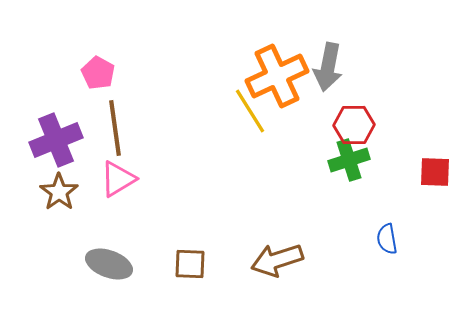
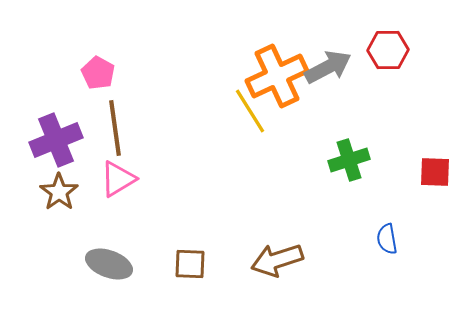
gray arrow: rotated 129 degrees counterclockwise
red hexagon: moved 34 px right, 75 px up
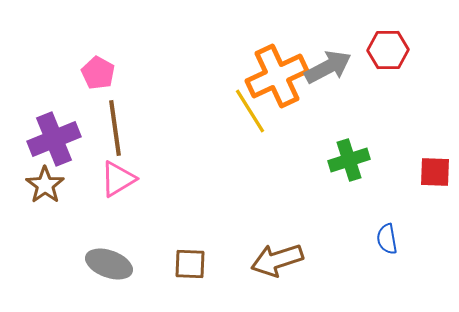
purple cross: moved 2 px left, 1 px up
brown star: moved 14 px left, 7 px up
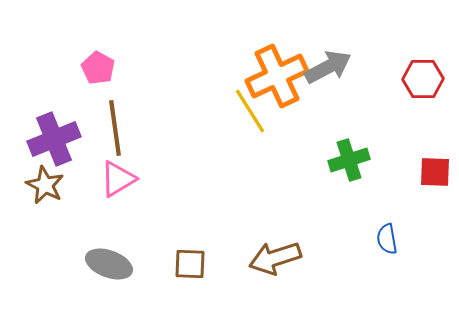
red hexagon: moved 35 px right, 29 px down
pink pentagon: moved 5 px up
brown star: rotated 9 degrees counterclockwise
brown arrow: moved 2 px left, 2 px up
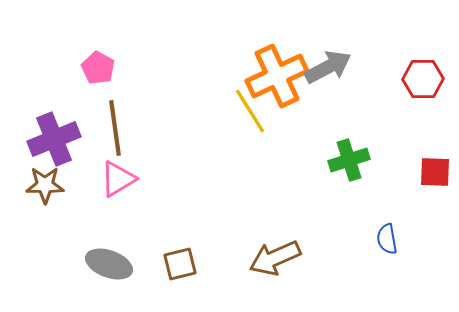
brown star: rotated 27 degrees counterclockwise
brown arrow: rotated 6 degrees counterclockwise
brown square: moved 10 px left; rotated 16 degrees counterclockwise
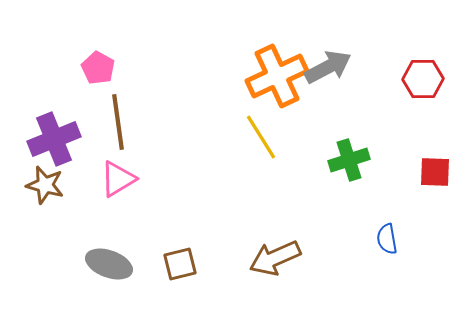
yellow line: moved 11 px right, 26 px down
brown line: moved 3 px right, 6 px up
brown star: rotated 15 degrees clockwise
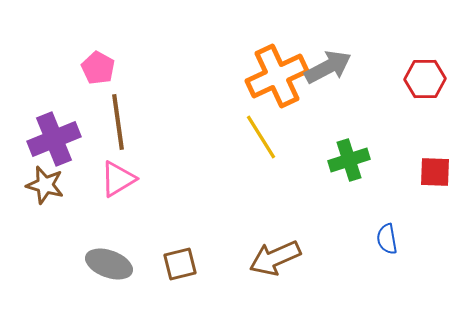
red hexagon: moved 2 px right
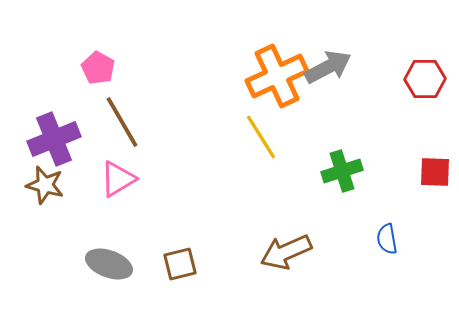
brown line: moved 4 px right; rotated 22 degrees counterclockwise
green cross: moved 7 px left, 11 px down
brown arrow: moved 11 px right, 6 px up
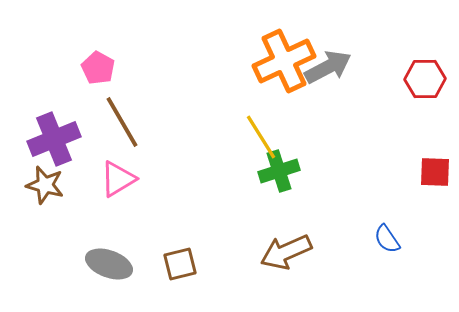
orange cross: moved 7 px right, 15 px up
green cross: moved 63 px left
blue semicircle: rotated 24 degrees counterclockwise
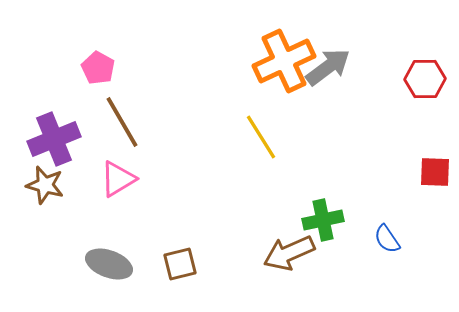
gray arrow: rotated 9 degrees counterclockwise
green cross: moved 44 px right, 49 px down; rotated 6 degrees clockwise
brown arrow: moved 3 px right, 1 px down
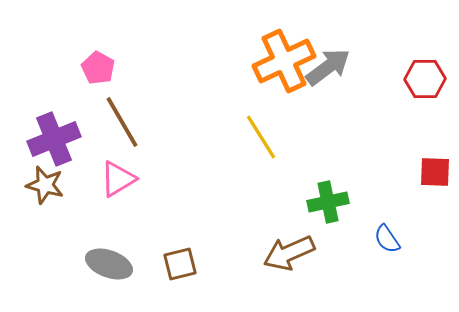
green cross: moved 5 px right, 18 px up
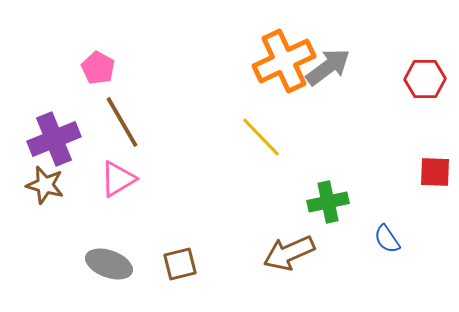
yellow line: rotated 12 degrees counterclockwise
